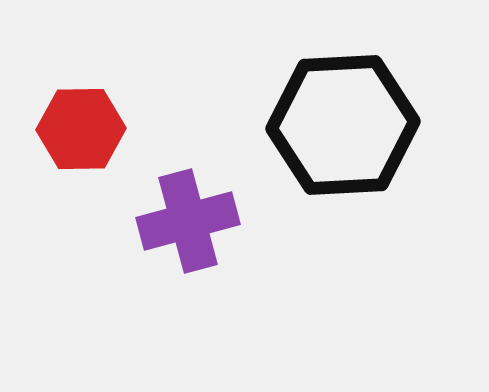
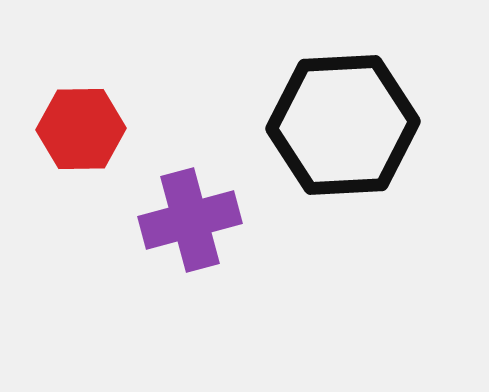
purple cross: moved 2 px right, 1 px up
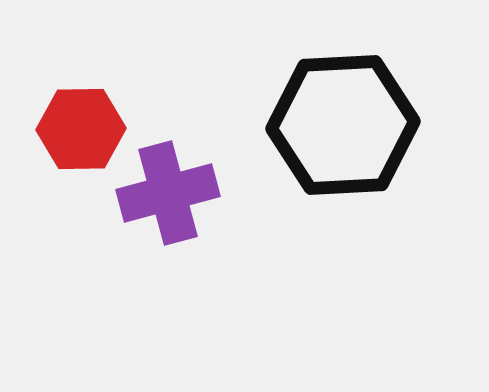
purple cross: moved 22 px left, 27 px up
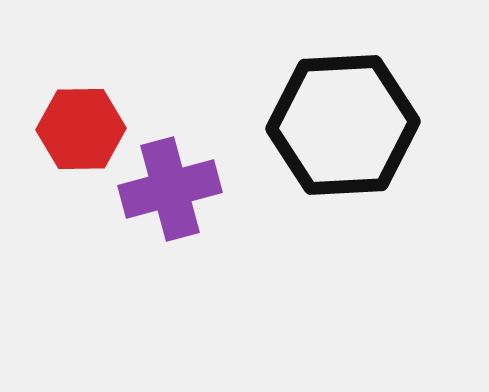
purple cross: moved 2 px right, 4 px up
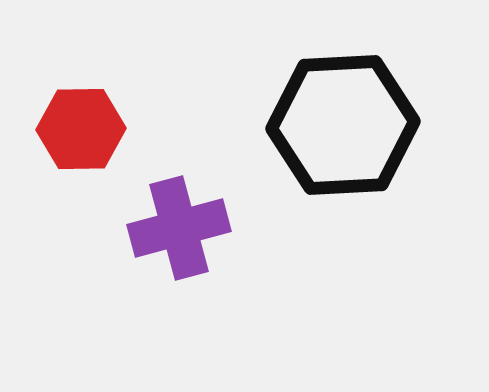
purple cross: moved 9 px right, 39 px down
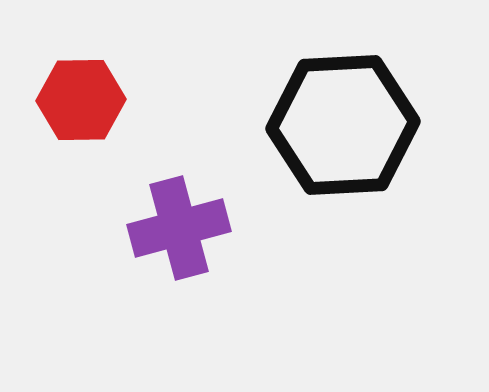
red hexagon: moved 29 px up
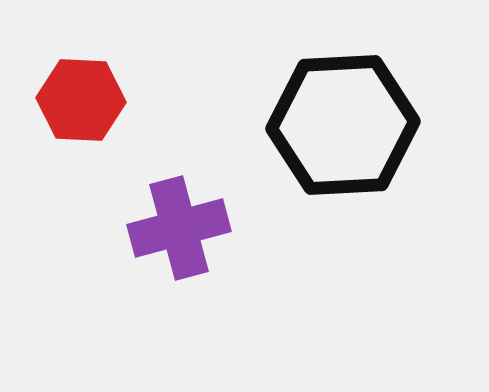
red hexagon: rotated 4 degrees clockwise
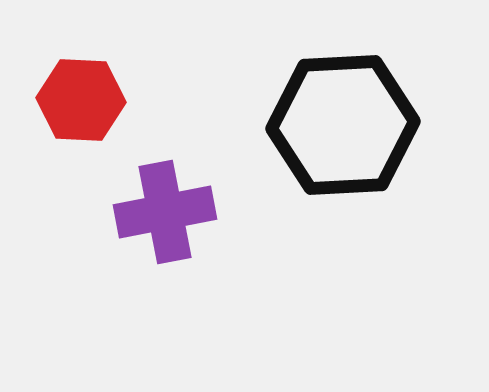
purple cross: moved 14 px left, 16 px up; rotated 4 degrees clockwise
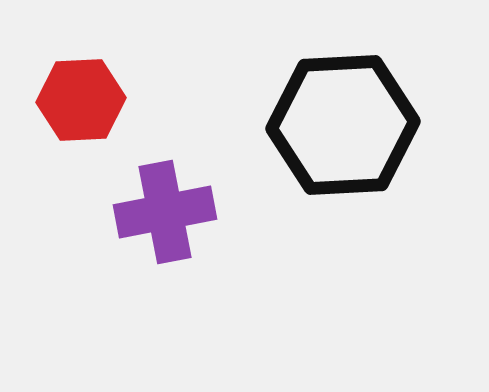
red hexagon: rotated 6 degrees counterclockwise
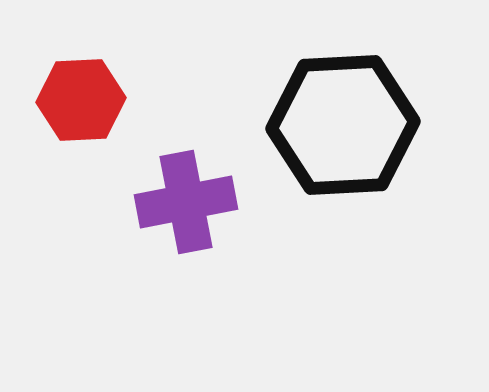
purple cross: moved 21 px right, 10 px up
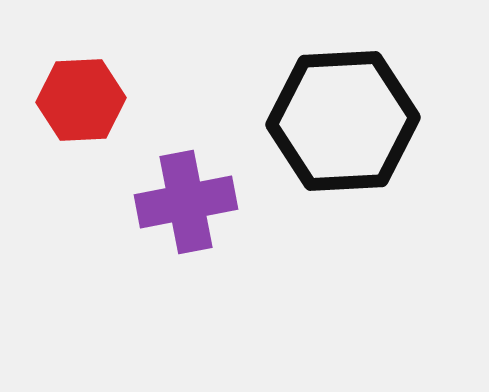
black hexagon: moved 4 px up
